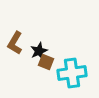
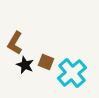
black star: moved 14 px left, 14 px down; rotated 24 degrees counterclockwise
cyan cross: rotated 32 degrees counterclockwise
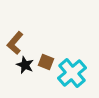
brown L-shape: rotated 10 degrees clockwise
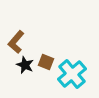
brown L-shape: moved 1 px right, 1 px up
cyan cross: moved 1 px down
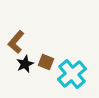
black star: moved 1 px up; rotated 24 degrees clockwise
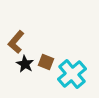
black star: rotated 18 degrees counterclockwise
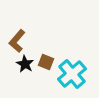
brown L-shape: moved 1 px right, 1 px up
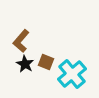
brown L-shape: moved 4 px right
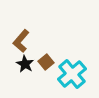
brown square: rotated 28 degrees clockwise
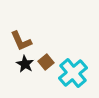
brown L-shape: rotated 65 degrees counterclockwise
cyan cross: moved 1 px right, 1 px up
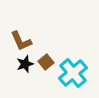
black star: rotated 24 degrees clockwise
